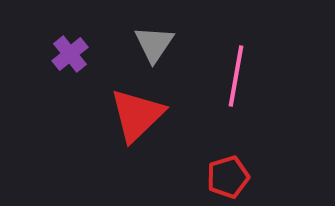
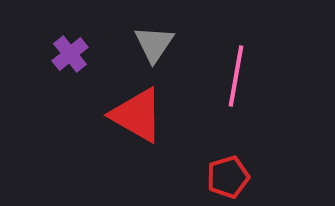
red triangle: rotated 46 degrees counterclockwise
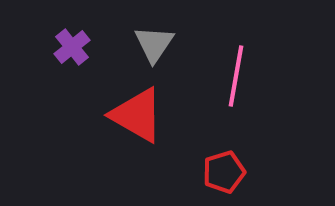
purple cross: moved 2 px right, 7 px up
red pentagon: moved 4 px left, 5 px up
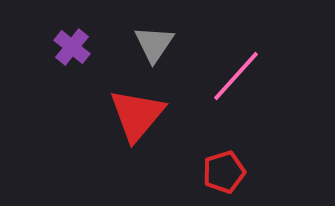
purple cross: rotated 12 degrees counterclockwise
pink line: rotated 32 degrees clockwise
red triangle: rotated 40 degrees clockwise
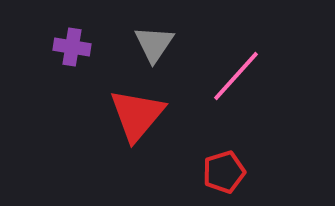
purple cross: rotated 30 degrees counterclockwise
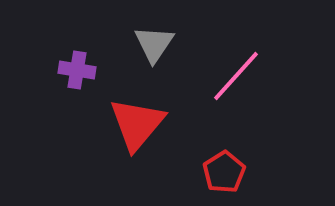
purple cross: moved 5 px right, 23 px down
red triangle: moved 9 px down
red pentagon: rotated 15 degrees counterclockwise
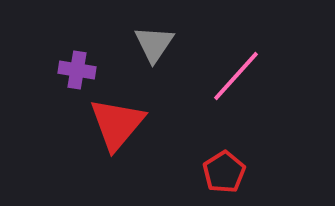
red triangle: moved 20 px left
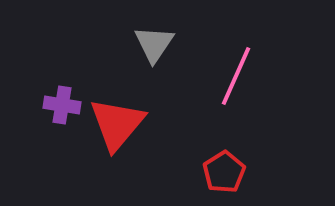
purple cross: moved 15 px left, 35 px down
pink line: rotated 18 degrees counterclockwise
